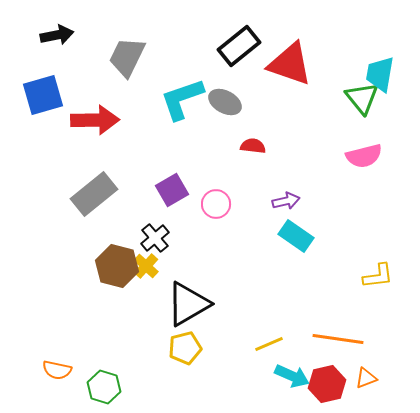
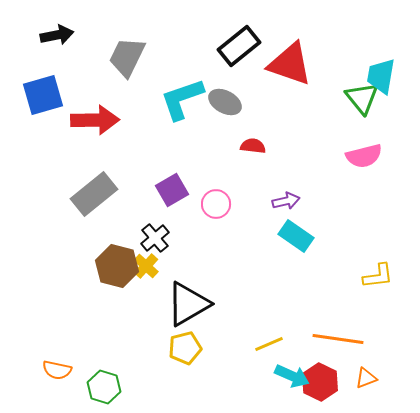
cyan trapezoid: moved 1 px right, 2 px down
red hexagon: moved 7 px left, 2 px up; rotated 21 degrees counterclockwise
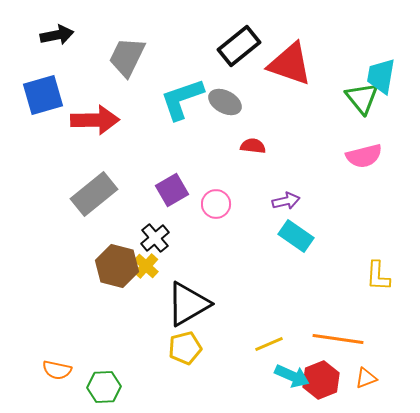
yellow L-shape: rotated 100 degrees clockwise
red hexagon: moved 1 px right, 2 px up; rotated 12 degrees clockwise
green hexagon: rotated 20 degrees counterclockwise
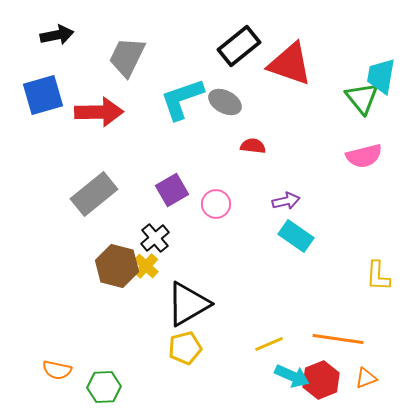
red arrow: moved 4 px right, 8 px up
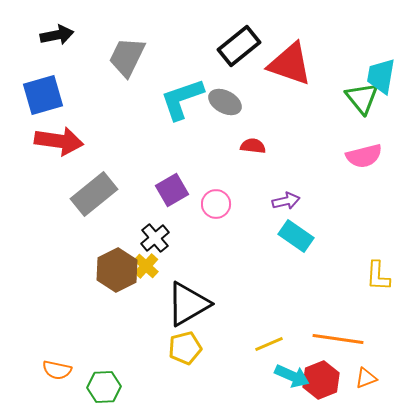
red arrow: moved 40 px left, 29 px down; rotated 9 degrees clockwise
brown hexagon: moved 4 px down; rotated 18 degrees clockwise
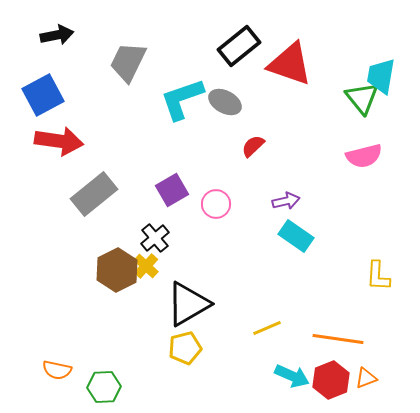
gray trapezoid: moved 1 px right, 5 px down
blue square: rotated 12 degrees counterclockwise
red semicircle: rotated 50 degrees counterclockwise
yellow line: moved 2 px left, 16 px up
red hexagon: moved 10 px right
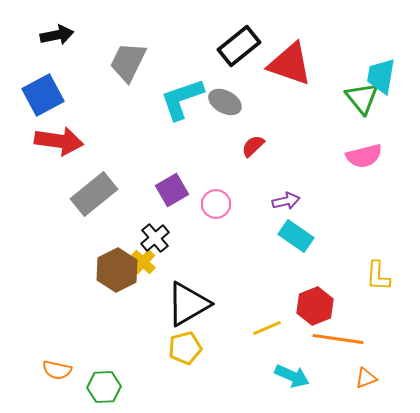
yellow cross: moved 3 px left, 4 px up
red hexagon: moved 16 px left, 74 px up
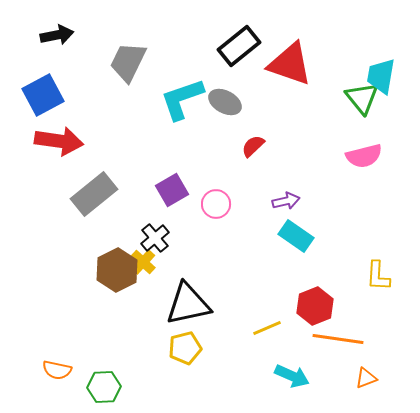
black triangle: rotated 18 degrees clockwise
